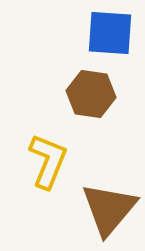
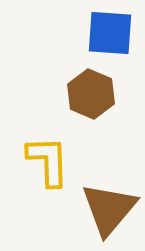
brown hexagon: rotated 15 degrees clockwise
yellow L-shape: rotated 24 degrees counterclockwise
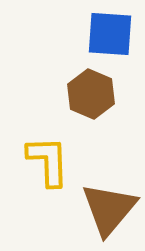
blue square: moved 1 px down
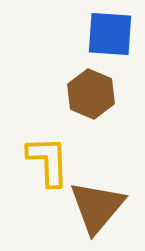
brown triangle: moved 12 px left, 2 px up
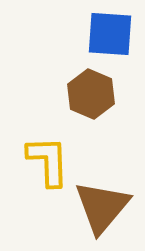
brown triangle: moved 5 px right
